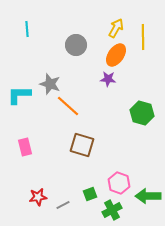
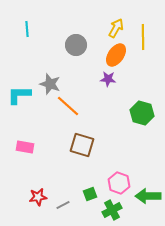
pink rectangle: rotated 66 degrees counterclockwise
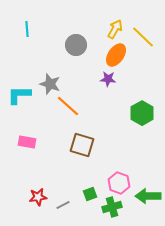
yellow arrow: moved 1 px left, 1 px down
yellow line: rotated 45 degrees counterclockwise
green hexagon: rotated 15 degrees clockwise
pink rectangle: moved 2 px right, 5 px up
green cross: moved 3 px up; rotated 12 degrees clockwise
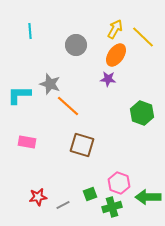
cyan line: moved 3 px right, 2 px down
green hexagon: rotated 10 degrees counterclockwise
green arrow: moved 1 px down
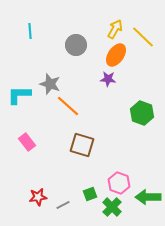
pink rectangle: rotated 42 degrees clockwise
green cross: rotated 30 degrees counterclockwise
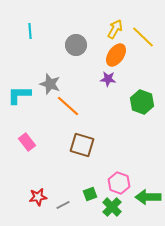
green hexagon: moved 11 px up
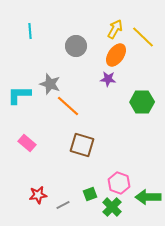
gray circle: moved 1 px down
green hexagon: rotated 20 degrees counterclockwise
pink rectangle: moved 1 px down; rotated 12 degrees counterclockwise
red star: moved 2 px up
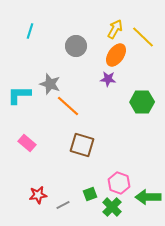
cyan line: rotated 21 degrees clockwise
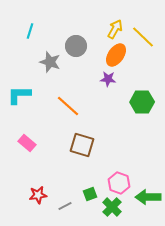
gray star: moved 22 px up
gray line: moved 2 px right, 1 px down
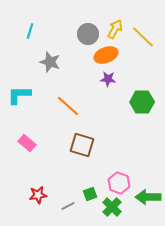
gray circle: moved 12 px right, 12 px up
orange ellipse: moved 10 px left; rotated 35 degrees clockwise
gray line: moved 3 px right
